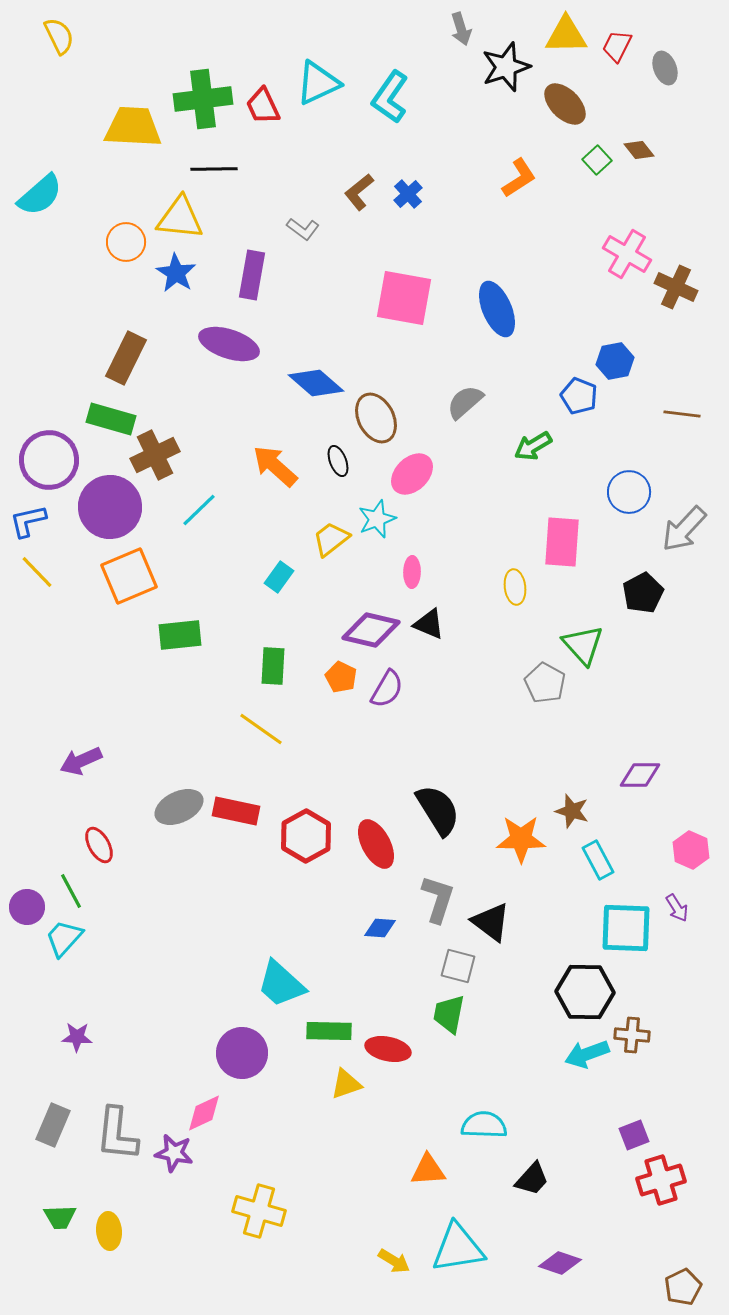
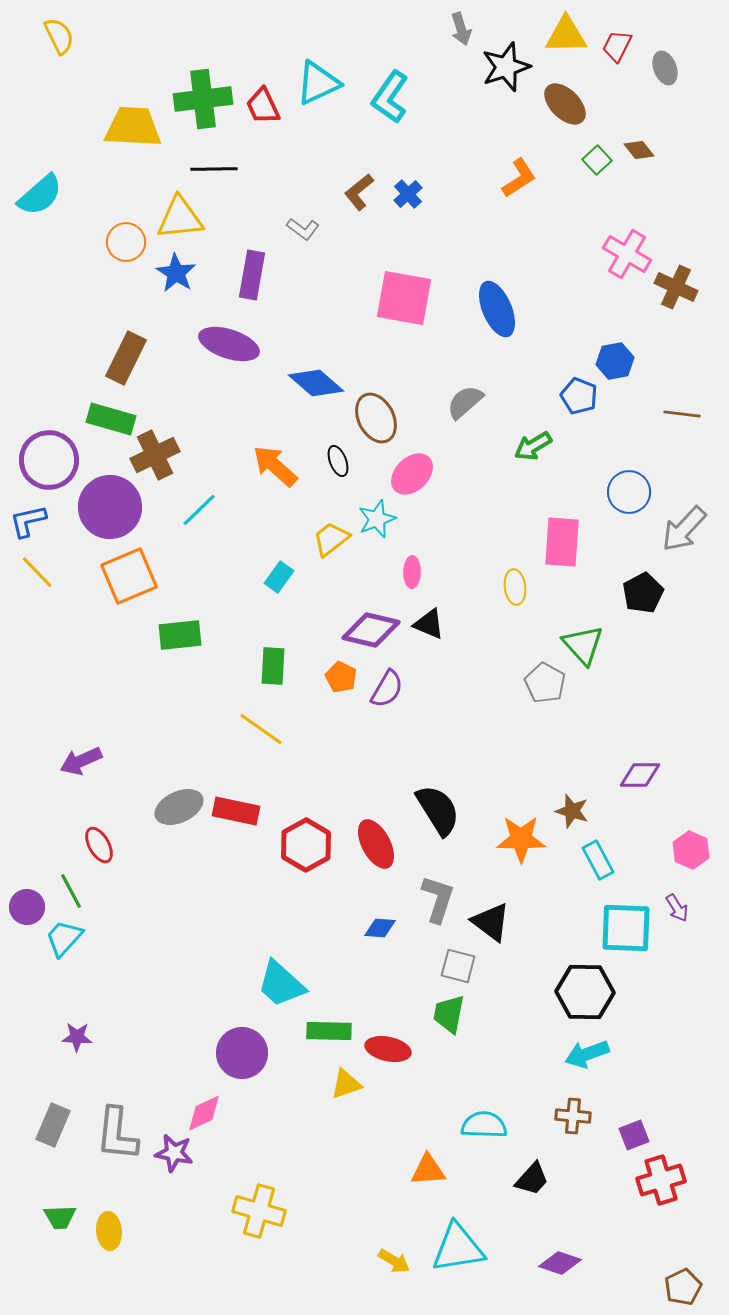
yellow triangle at (180, 218): rotated 12 degrees counterclockwise
red hexagon at (306, 836): moved 9 px down
brown cross at (632, 1035): moved 59 px left, 81 px down
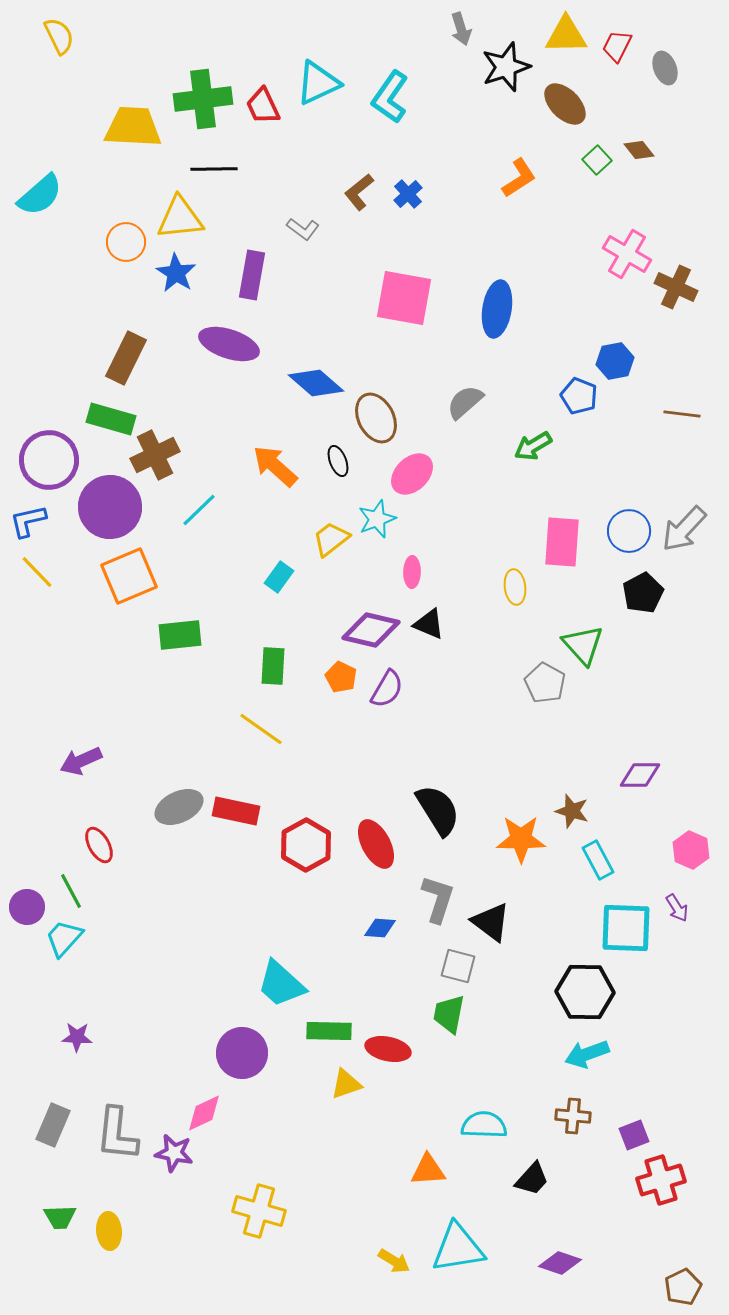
blue ellipse at (497, 309): rotated 32 degrees clockwise
blue circle at (629, 492): moved 39 px down
